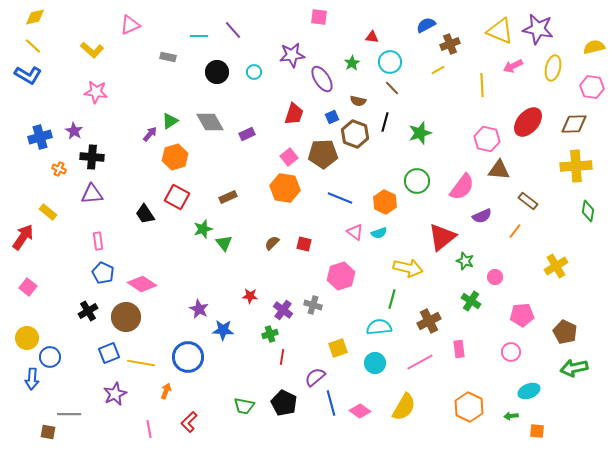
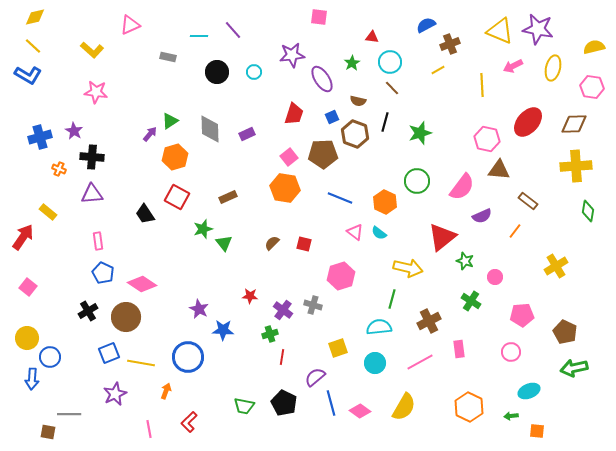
gray diamond at (210, 122): moved 7 px down; rotated 28 degrees clockwise
cyan semicircle at (379, 233): rotated 56 degrees clockwise
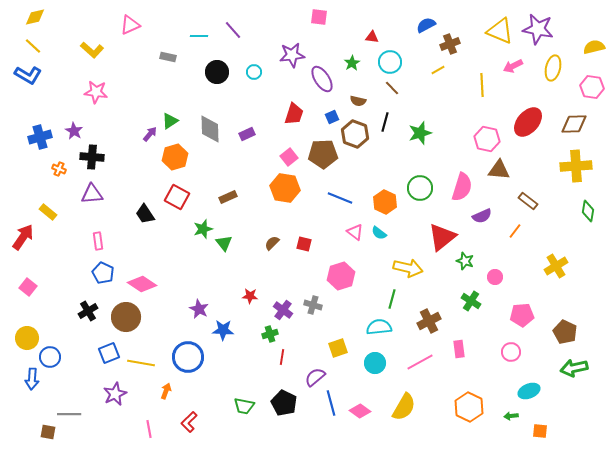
green circle at (417, 181): moved 3 px right, 7 px down
pink semicircle at (462, 187): rotated 20 degrees counterclockwise
orange square at (537, 431): moved 3 px right
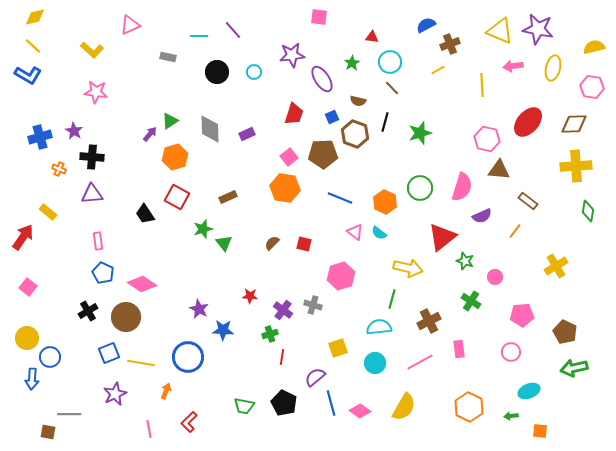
pink arrow at (513, 66): rotated 18 degrees clockwise
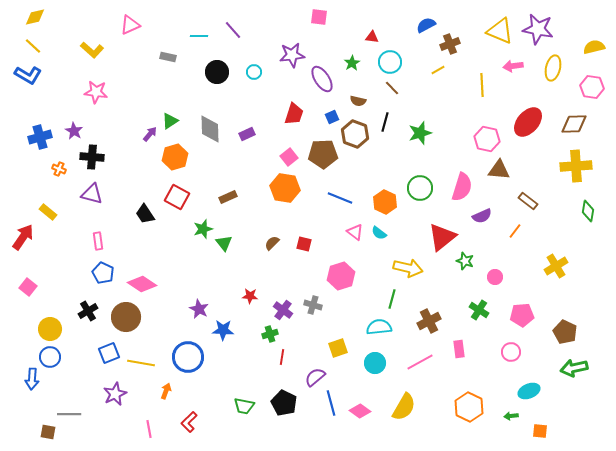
purple triangle at (92, 194): rotated 20 degrees clockwise
green cross at (471, 301): moved 8 px right, 9 px down
yellow circle at (27, 338): moved 23 px right, 9 px up
